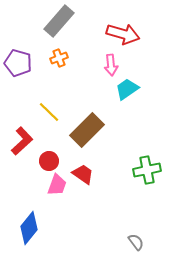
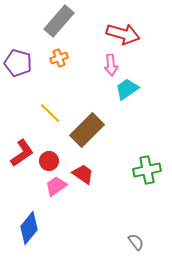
yellow line: moved 1 px right, 1 px down
red L-shape: moved 12 px down; rotated 8 degrees clockwise
pink trapezoid: moved 1 px left, 1 px down; rotated 145 degrees counterclockwise
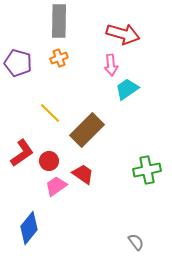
gray rectangle: rotated 40 degrees counterclockwise
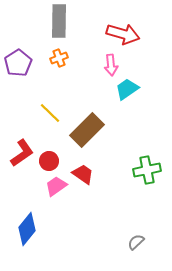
purple pentagon: rotated 24 degrees clockwise
blue diamond: moved 2 px left, 1 px down
gray semicircle: rotated 96 degrees counterclockwise
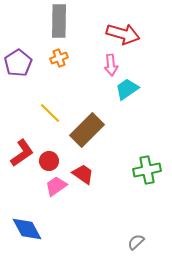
blue diamond: rotated 68 degrees counterclockwise
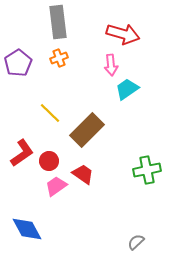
gray rectangle: moved 1 px left, 1 px down; rotated 8 degrees counterclockwise
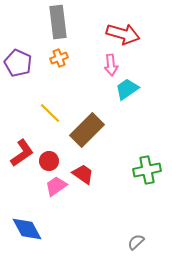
purple pentagon: rotated 16 degrees counterclockwise
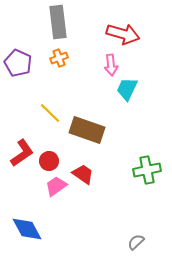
cyan trapezoid: rotated 30 degrees counterclockwise
brown rectangle: rotated 64 degrees clockwise
